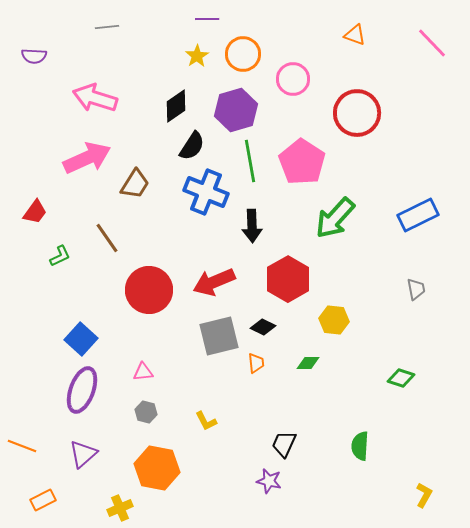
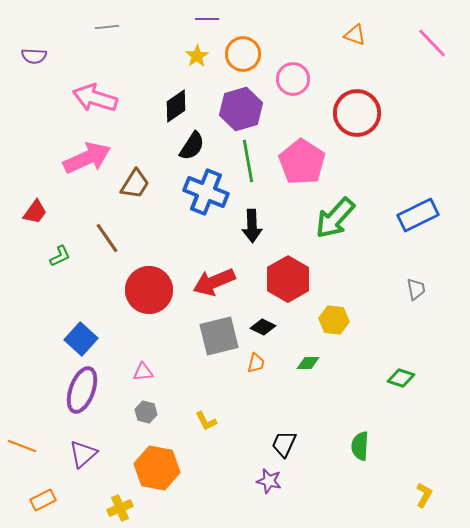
purple hexagon at (236, 110): moved 5 px right, 1 px up
green line at (250, 161): moved 2 px left
orange trapezoid at (256, 363): rotated 20 degrees clockwise
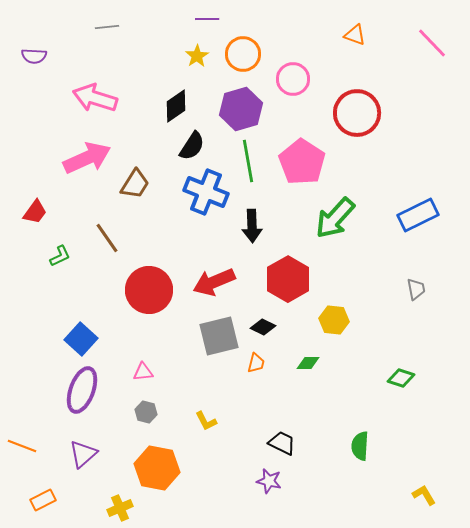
black trapezoid at (284, 444): moved 2 px left, 1 px up; rotated 92 degrees clockwise
yellow L-shape at (424, 495): rotated 60 degrees counterclockwise
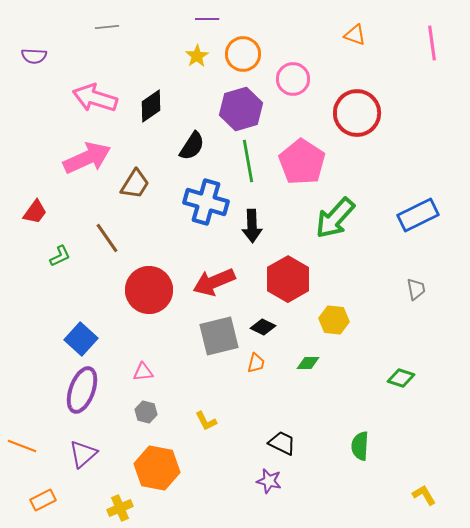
pink line at (432, 43): rotated 36 degrees clockwise
black diamond at (176, 106): moved 25 px left
blue cross at (206, 192): moved 10 px down; rotated 6 degrees counterclockwise
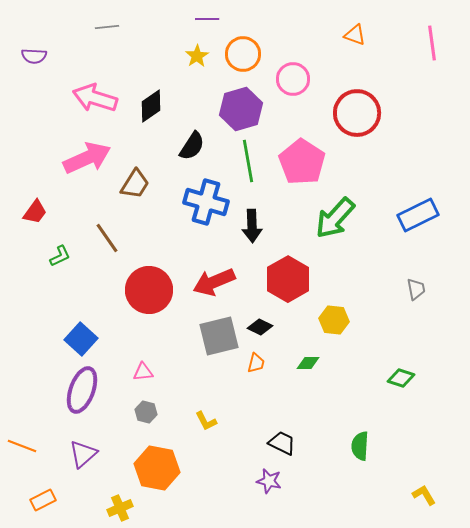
black diamond at (263, 327): moved 3 px left
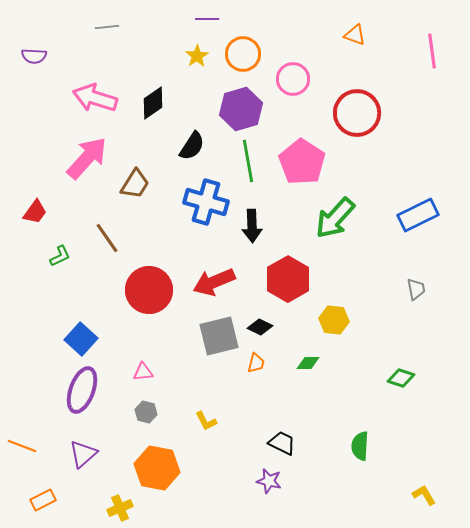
pink line at (432, 43): moved 8 px down
black diamond at (151, 106): moved 2 px right, 3 px up
pink arrow at (87, 158): rotated 24 degrees counterclockwise
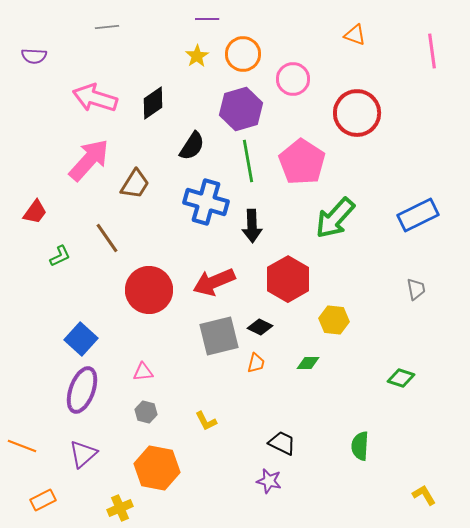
pink arrow at (87, 158): moved 2 px right, 2 px down
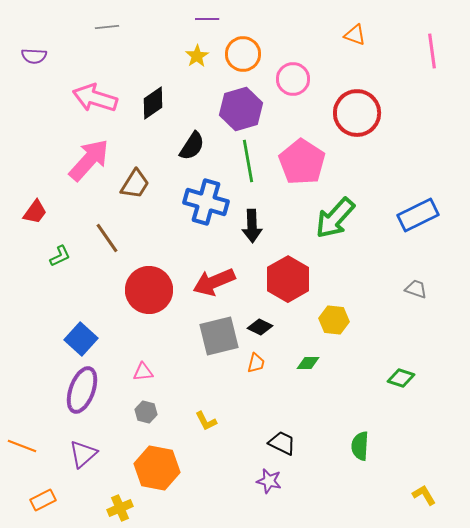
gray trapezoid at (416, 289): rotated 60 degrees counterclockwise
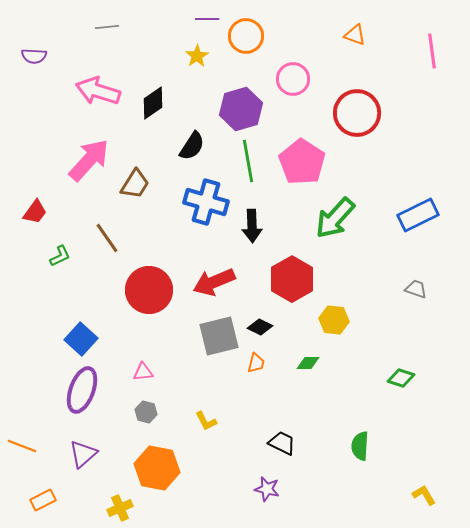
orange circle at (243, 54): moved 3 px right, 18 px up
pink arrow at (95, 98): moved 3 px right, 7 px up
red hexagon at (288, 279): moved 4 px right
purple star at (269, 481): moved 2 px left, 8 px down
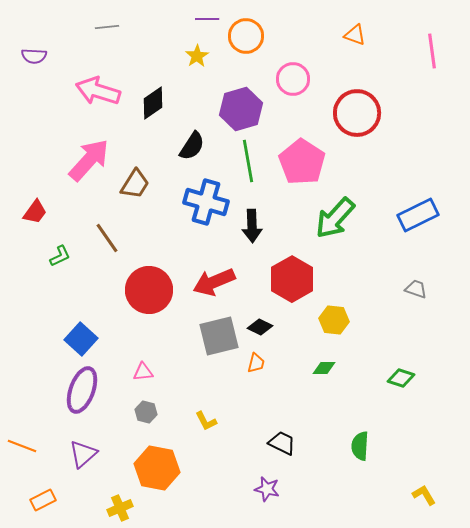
green diamond at (308, 363): moved 16 px right, 5 px down
